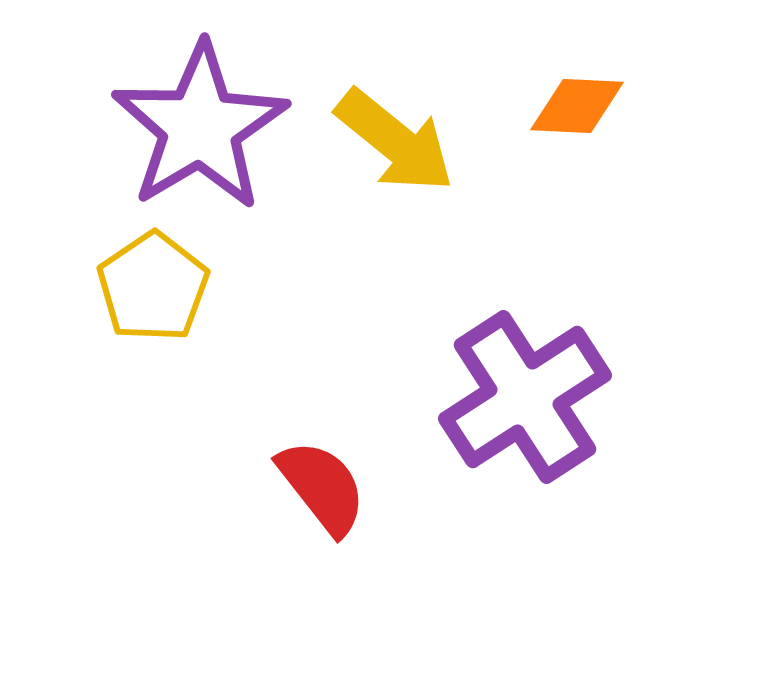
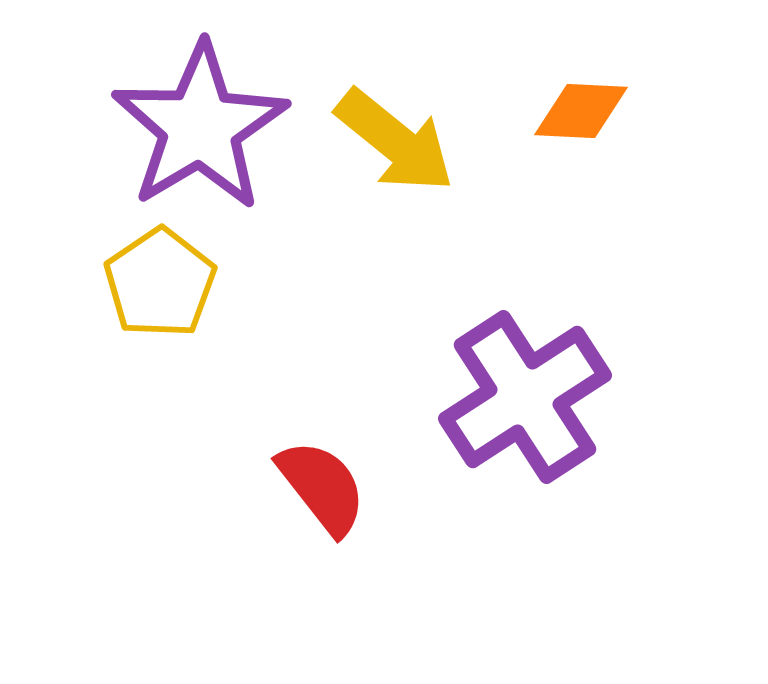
orange diamond: moved 4 px right, 5 px down
yellow pentagon: moved 7 px right, 4 px up
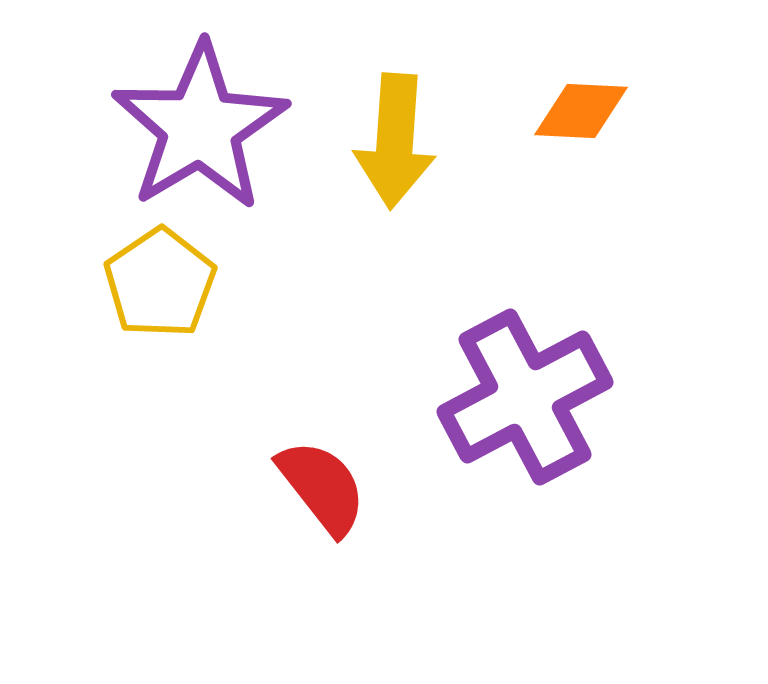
yellow arrow: rotated 55 degrees clockwise
purple cross: rotated 5 degrees clockwise
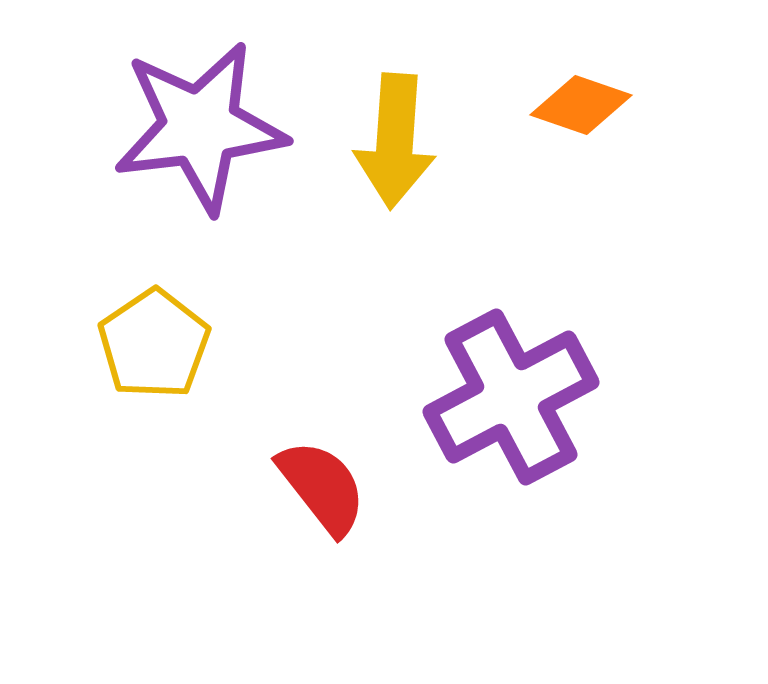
orange diamond: moved 6 px up; rotated 16 degrees clockwise
purple star: rotated 24 degrees clockwise
yellow pentagon: moved 6 px left, 61 px down
purple cross: moved 14 px left
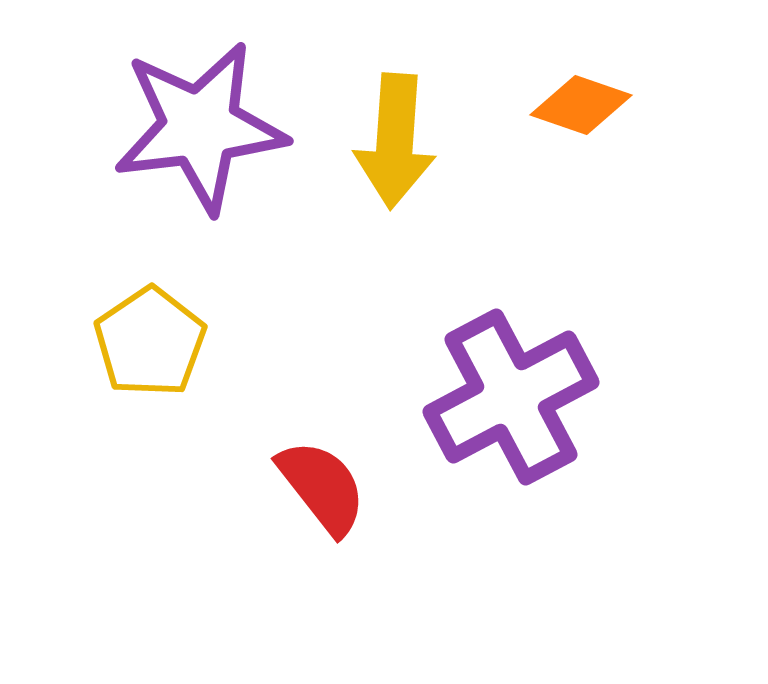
yellow pentagon: moved 4 px left, 2 px up
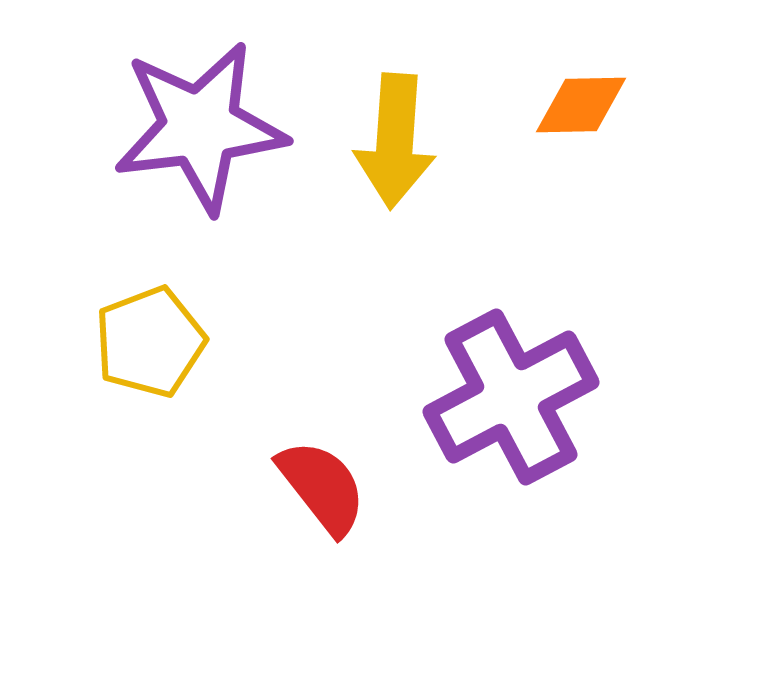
orange diamond: rotated 20 degrees counterclockwise
yellow pentagon: rotated 13 degrees clockwise
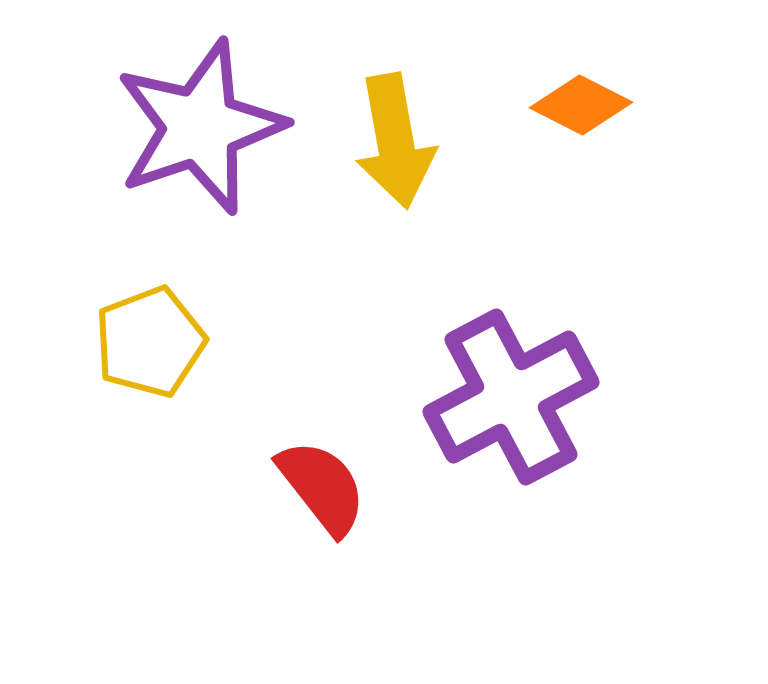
orange diamond: rotated 28 degrees clockwise
purple star: rotated 12 degrees counterclockwise
yellow arrow: rotated 14 degrees counterclockwise
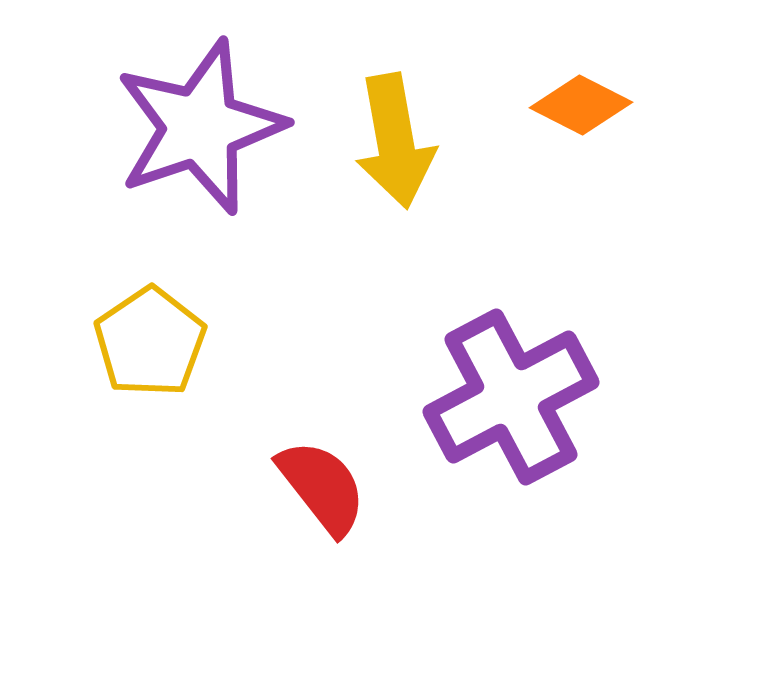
yellow pentagon: rotated 13 degrees counterclockwise
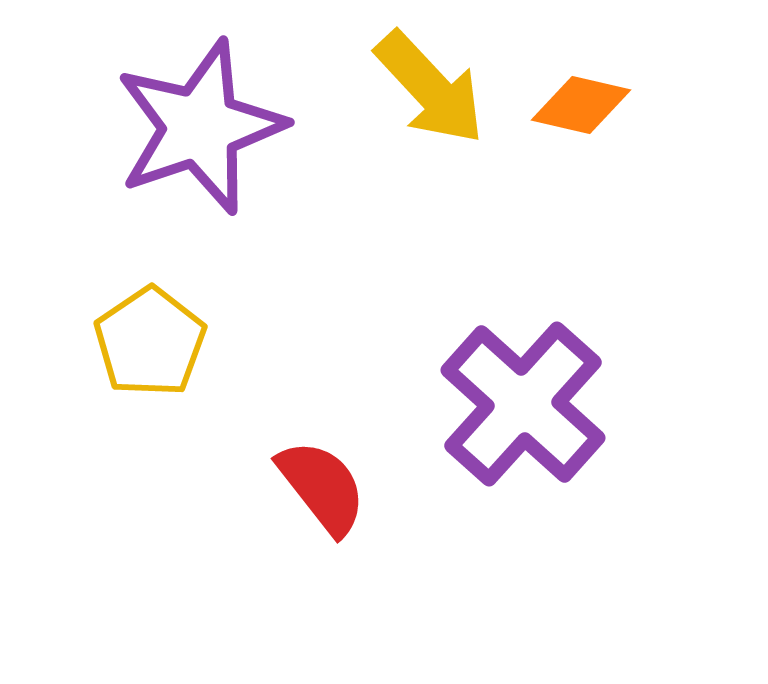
orange diamond: rotated 14 degrees counterclockwise
yellow arrow: moved 35 px right, 53 px up; rotated 33 degrees counterclockwise
purple cross: moved 12 px right, 7 px down; rotated 20 degrees counterclockwise
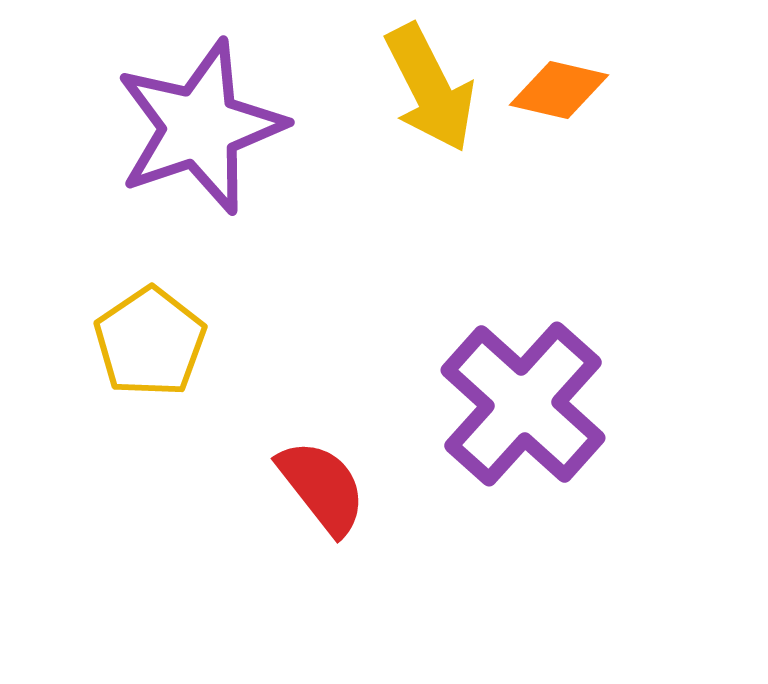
yellow arrow: rotated 16 degrees clockwise
orange diamond: moved 22 px left, 15 px up
